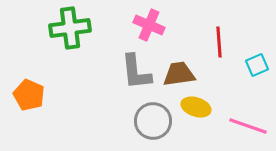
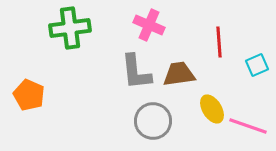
yellow ellipse: moved 16 px right, 2 px down; rotated 40 degrees clockwise
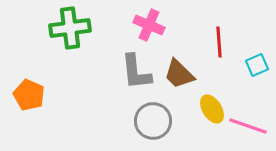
brown trapezoid: rotated 128 degrees counterclockwise
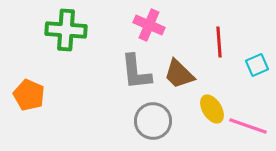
green cross: moved 4 px left, 2 px down; rotated 12 degrees clockwise
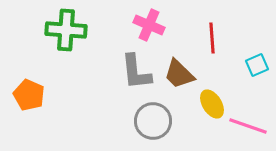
red line: moved 7 px left, 4 px up
yellow ellipse: moved 5 px up
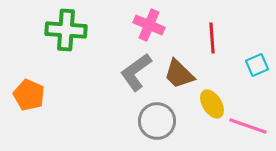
gray L-shape: rotated 60 degrees clockwise
gray circle: moved 4 px right
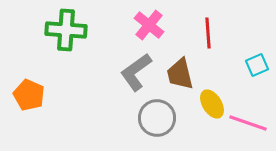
pink cross: rotated 16 degrees clockwise
red line: moved 4 px left, 5 px up
brown trapezoid: moved 1 px right; rotated 32 degrees clockwise
gray circle: moved 3 px up
pink line: moved 3 px up
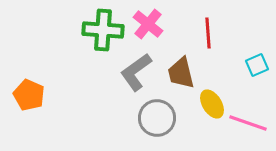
pink cross: moved 1 px left, 1 px up
green cross: moved 37 px right
brown trapezoid: moved 1 px right, 1 px up
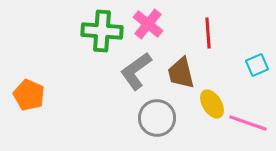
green cross: moved 1 px left, 1 px down
gray L-shape: moved 1 px up
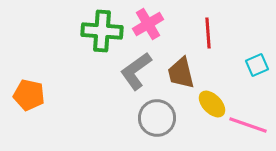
pink cross: rotated 20 degrees clockwise
orange pentagon: rotated 12 degrees counterclockwise
yellow ellipse: rotated 12 degrees counterclockwise
pink line: moved 2 px down
